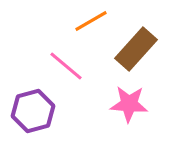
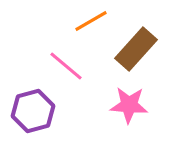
pink star: moved 1 px down
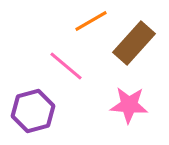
brown rectangle: moved 2 px left, 6 px up
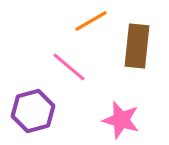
brown rectangle: moved 3 px right, 3 px down; rotated 36 degrees counterclockwise
pink line: moved 3 px right, 1 px down
pink star: moved 8 px left, 15 px down; rotated 12 degrees clockwise
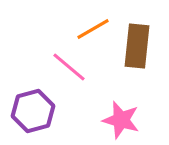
orange line: moved 2 px right, 8 px down
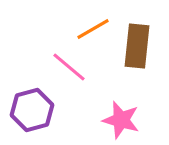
purple hexagon: moved 1 px left, 1 px up
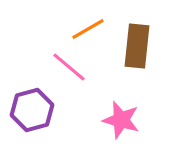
orange line: moved 5 px left
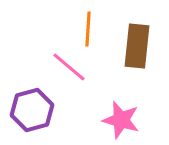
orange line: rotated 56 degrees counterclockwise
